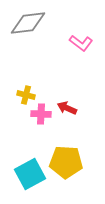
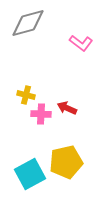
gray diamond: rotated 9 degrees counterclockwise
yellow pentagon: rotated 16 degrees counterclockwise
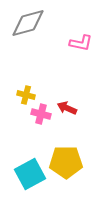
pink L-shape: rotated 25 degrees counterclockwise
pink cross: rotated 12 degrees clockwise
yellow pentagon: rotated 12 degrees clockwise
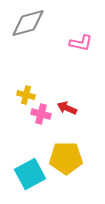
yellow pentagon: moved 4 px up
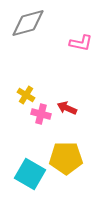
yellow cross: rotated 18 degrees clockwise
cyan square: rotated 32 degrees counterclockwise
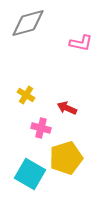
pink cross: moved 14 px down
yellow pentagon: rotated 16 degrees counterclockwise
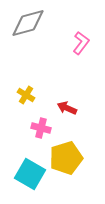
pink L-shape: rotated 65 degrees counterclockwise
